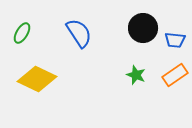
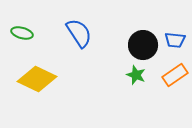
black circle: moved 17 px down
green ellipse: rotated 75 degrees clockwise
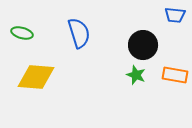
blue semicircle: rotated 16 degrees clockwise
blue trapezoid: moved 25 px up
orange rectangle: rotated 45 degrees clockwise
yellow diamond: moved 1 px left, 2 px up; rotated 21 degrees counterclockwise
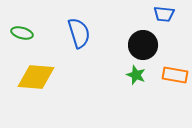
blue trapezoid: moved 11 px left, 1 px up
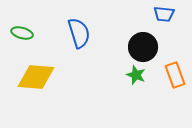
black circle: moved 2 px down
orange rectangle: rotated 60 degrees clockwise
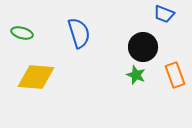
blue trapezoid: rotated 15 degrees clockwise
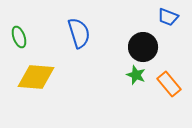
blue trapezoid: moved 4 px right, 3 px down
green ellipse: moved 3 px left, 4 px down; rotated 55 degrees clockwise
orange rectangle: moved 6 px left, 9 px down; rotated 20 degrees counterclockwise
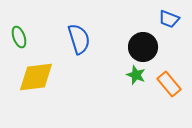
blue trapezoid: moved 1 px right, 2 px down
blue semicircle: moved 6 px down
yellow diamond: rotated 12 degrees counterclockwise
